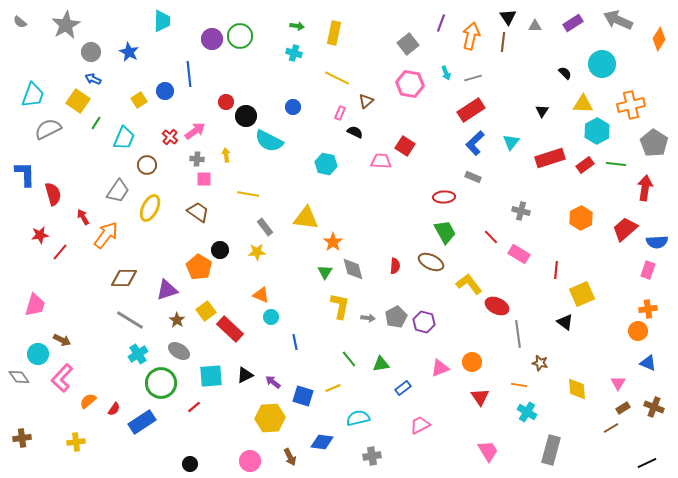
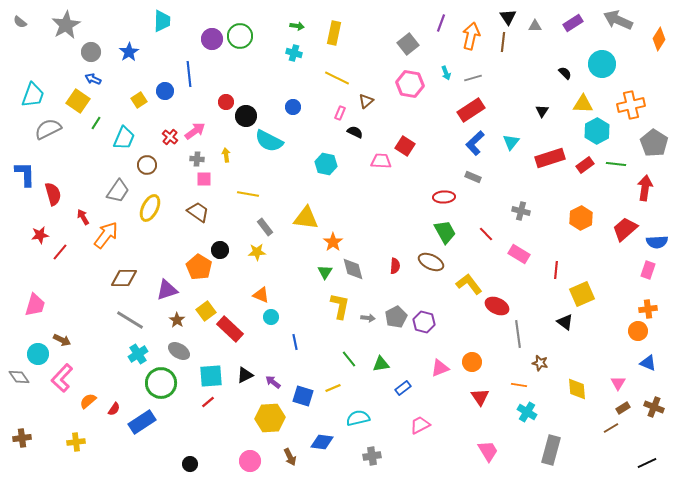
blue star at (129, 52): rotated 12 degrees clockwise
red line at (491, 237): moved 5 px left, 3 px up
red line at (194, 407): moved 14 px right, 5 px up
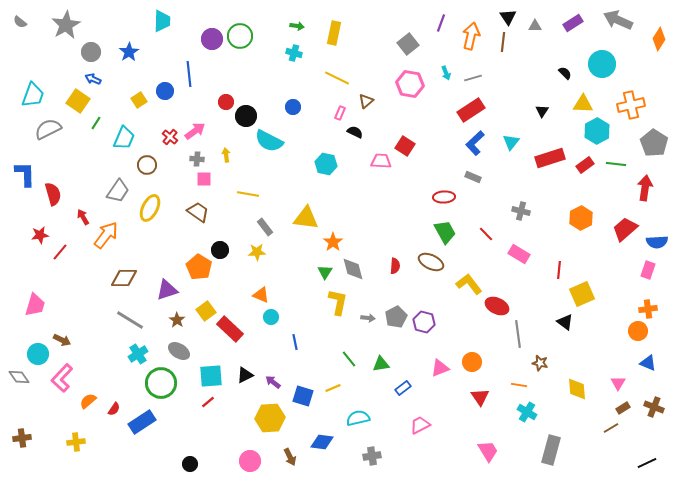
red line at (556, 270): moved 3 px right
yellow L-shape at (340, 306): moved 2 px left, 4 px up
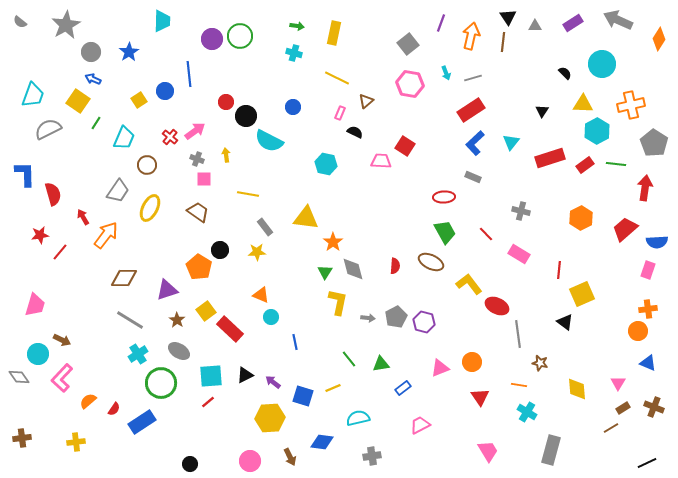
gray cross at (197, 159): rotated 16 degrees clockwise
